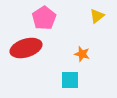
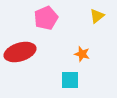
pink pentagon: moved 2 px right; rotated 10 degrees clockwise
red ellipse: moved 6 px left, 4 px down
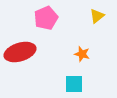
cyan square: moved 4 px right, 4 px down
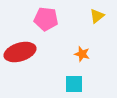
pink pentagon: moved 1 px down; rotated 30 degrees clockwise
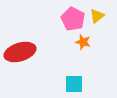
pink pentagon: moved 27 px right; rotated 20 degrees clockwise
orange star: moved 1 px right, 12 px up
